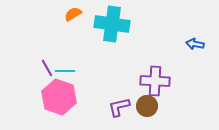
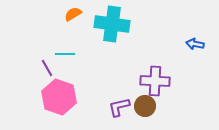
cyan line: moved 17 px up
brown circle: moved 2 px left
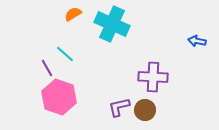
cyan cross: rotated 16 degrees clockwise
blue arrow: moved 2 px right, 3 px up
cyan line: rotated 42 degrees clockwise
purple cross: moved 2 px left, 4 px up
brown circle: moved 4 px down
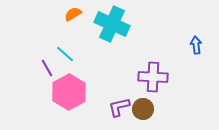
blue arrow: moved 1 px left, 4 px down; rotated 72 degrees clockwise
pink hexagon: moved 10 px right, 5 px up; rotated 12 degrees clockwise
brown circle: moved 2 px left, 1 px up
